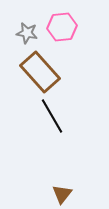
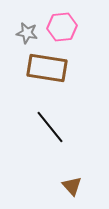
brown rectangle: moved 7 px right, 4 px up; rotated 39 degrees counterclockwise
black line: moved 2 px left, 11 px down; rotated 9 degrees counterclockwise
brown triangle: moved 10 px right, 8 px up; rotated 20 degrees counterclockwise
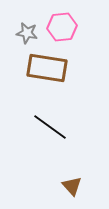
black line: rotated 15 degrees counterclockwise
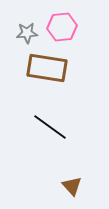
gray star: rotated 15 degrees counterclockwise
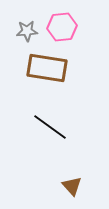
gray star: moved 2 px up
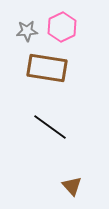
pink hexagon: rotated 20 degrees counterclockwise
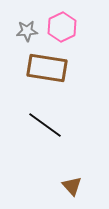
black line: moved 5 px left, 2 px up
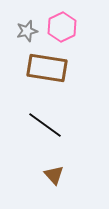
gray star: rotated 10 degrees counterclockwise
brown triangle: moved 18 px left, 11 px up
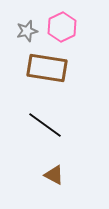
brown triangle: rotated 20 degrees counterclockwise
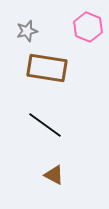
pink hexagon: moved 26 px right; rotated 12 degrees counterclockwise
